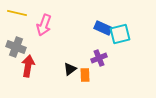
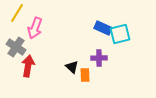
yellow line: rotated 72 degrees counterclockwise
pink arrow: moved 9 px left, 3 px down
gray cross: rotated 12 degrees clockwise
purple cross: rotated 21 degrees clockwise
black triangle: moved 2 px right, 2 px up; rotated 40 degrees counterclockwise
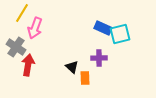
yellow line: moved 5 px right
red arrow: moved 1 px up
orange rectangle: moved 3 px down
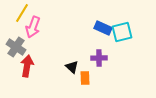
pink arrow: moved 2 px left, 1 px up
cyan square: moved 2 px right, 2 px up
red arrow: moved 1 px left, 1 px down
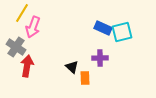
purple cross: moved 1 px right
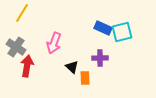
pink arrow: moved 21 px right, 16 px down
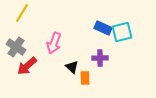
red arrow: rotated 140 degrees counterclockwise
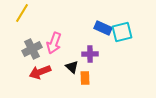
gray cross: moved 16 px right, 2 px down; rotated 30 degrees clockwise
purple cross: moved 10 px left, 4 px up
red arrow: moved 13 px right, 6 px down; rotated 20 degrees clockwise
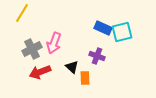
purple cross: moved 7 px right, 2 px down; rotated 21 degrees clockwise
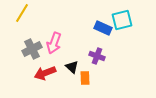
cyan square: moved 12 px up
red arrow: moved 5 px right, 1 px down
